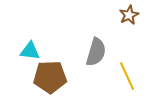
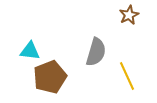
brown pentagon: rotated 20 degrees counterclockwise
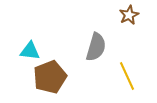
gray semicircle: moved 5 px up
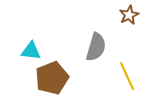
cyan triangle: moved 1 px right
brown pentagon: moved 2 px right, 1 px down
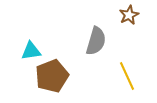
gray semicircle: moved 6 px up
cyan triangle: rotated 15 degrees counterclockwise
brown pentagon: moved 2 px up
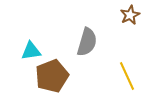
brown star: moved 1 px right
gray semicircle: moved 9 px left, 1 px down
